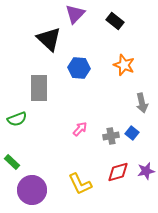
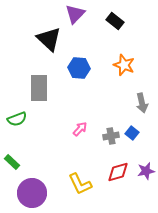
purple circle: moved 3 px down
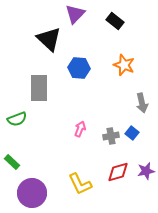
pink arrow: rotated 21 degrees counterclockwise
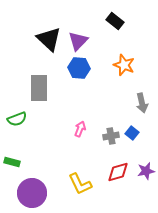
purple triangle: moved 3 px right, 27 px down
green rectangle: rotated 28 degrees counterclockwise
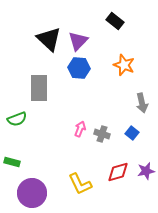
gray cross: moved 9 px left, 2 px up; rotated 28 degrees clockwise
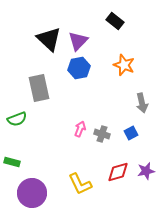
blue hexagon: rotated 15 degrees counterclockwise
gray rectangle: rotated 12 degrees counterclockwise
blue square: moved 1 px left; rotated 24 degrees clockwise
